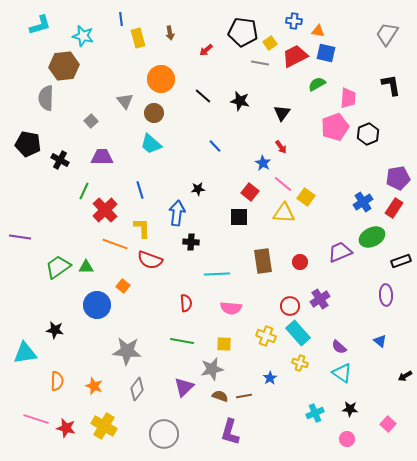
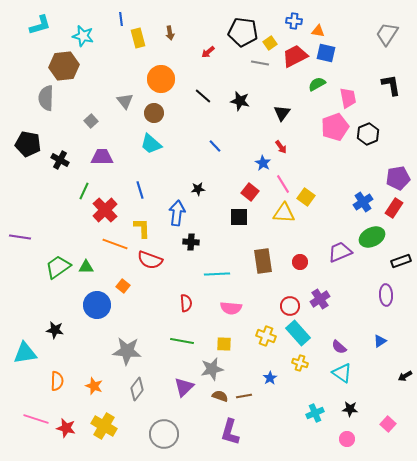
red arrow at (206, 50): moved 2 px right, 2 px down
pink trapezoid at (348, 98): rotated 15 degrees counterclockwise
pink line at (283, 184): rotated 18 degrees clockwise
blue triangle at (380, 341): rotated 48 degrees clockwise
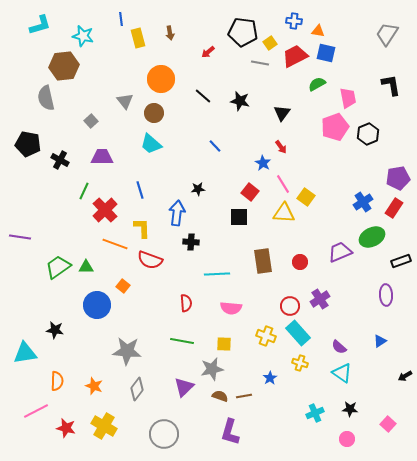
gray semicircle at (46, 98): rotated 15 degrees counterclockwise
pink line at (36, 419): moved 8 px up; rotated 45 degrees counterclockwise
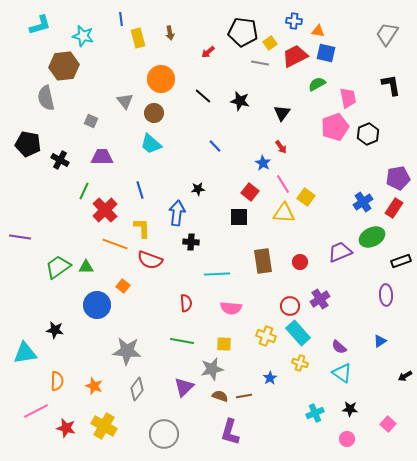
gray square at (91, 121): rotated 24 degrees counterclockwise
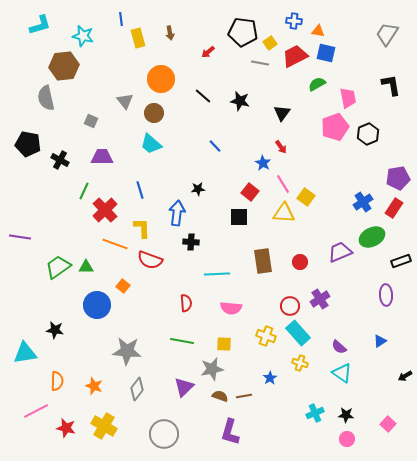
black star at (350, 409): moved 4 px left, 6 px down
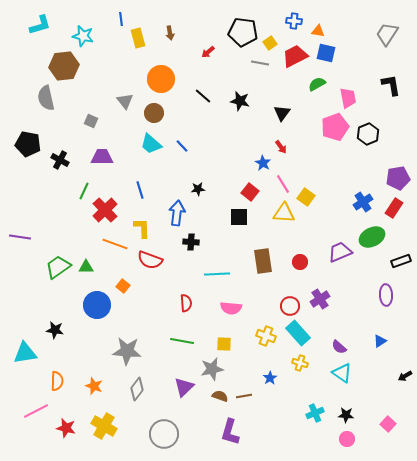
blue line at (215, 146): moved 33 px left
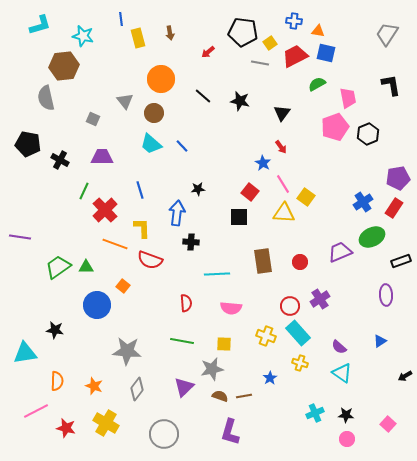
gray square at (91, 121): moved 2 px right, 2 px up
yellow cross at (104, 426): moved 2 px right, 3 px up
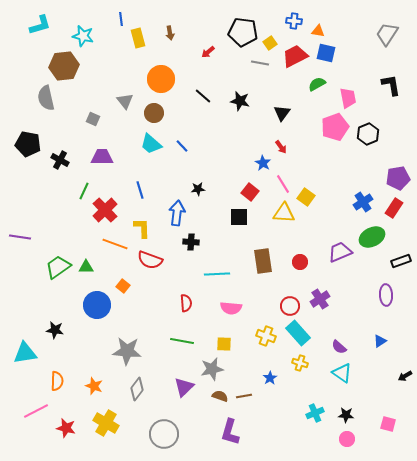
pink square at (388, 424): rotated 28 degrees counterclockwise
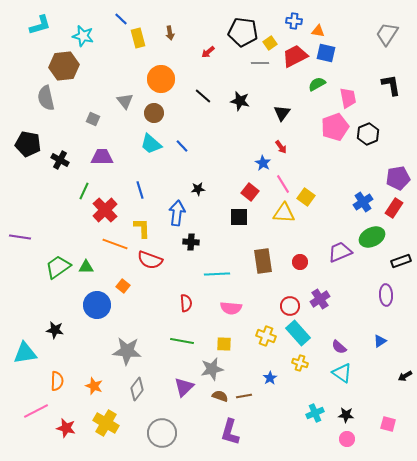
blue line at (121, 19): rotated 40 degrees counterclockwise
gray line at (260, 63): rotated 12 degrees counterclockwise
gray circle at (164, 434): moved 2 px left, 1 px up
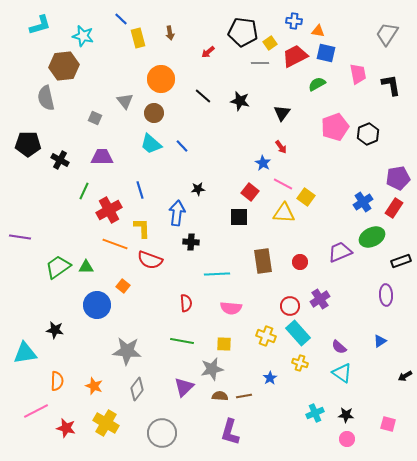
pink trapezoid at (348, 98): moved 10 px right, 24 px up
gray square at (93, 119): moved 2 px right, 1 px up
black pentagon at (28, 144): rotated 10 degrees counterclockwise
pink line at (283, 184): rotated 30 degrees counterclockwise
red cross at (105, 210): moved 4 px right; rotated 15 degrees clockwise
brown semicircle at (220, 396): rotated 14 degrees counterclockwise
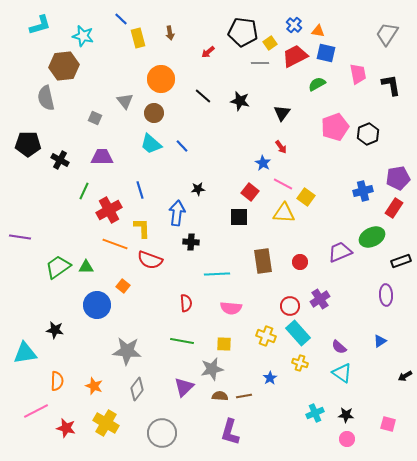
blue cross at (294, 21): moved 4 px down; rotated 35 degrees clockwise
blue cross at (363, 202): moved 11 px up; rotated 18 degrees clockwise
